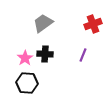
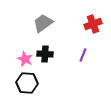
pink star: moved 1 px down; rotated 14 degrees counterclockwise
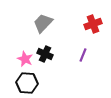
gray trapezoid: rotated 10 degrees counterclockwise
black cross: rotated 21 degrees clockwise
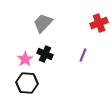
red cross: moved 6 px right, 1 px up
pink star: rotated 14 degrees clockwise
